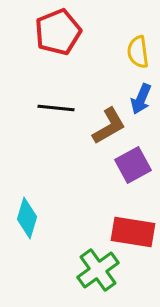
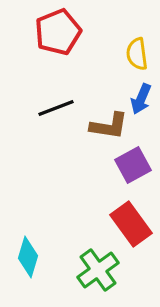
yellow semicircle: moved 1 px left, 2 px down
black line: rotated 27 degrees counterclockwise
brown L-shape: rotated 39 degrees clockwise
cyan diamond: moved 1 px right, 39 px down
red rectangle: moved 2 px left, 8 px up; rotated 45 degrees clockwise
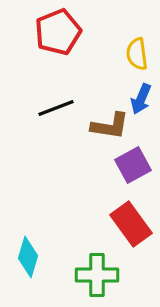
brown L-shape: moved 1 px right
green cross: moved 1 px left, 5 px down; rotated 36 degrees clockwise
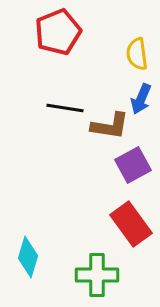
black line: moved 9 px right; rotated 30 degrees clockwise
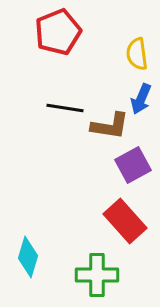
red rectangle: moved 6 px left, 3 px up; rotated 6 degrees counterclockwise
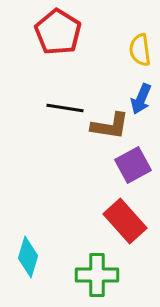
red pentagon: rotated 18 degrees counterclockwise
yellow semicircle: moved 3 px right, 4 px up
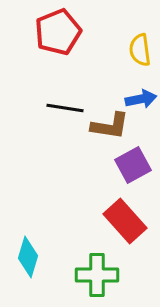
red pentagon: rotated 18 degrees clockwise
blue arrow: rotated 124 degrees counterclockwise
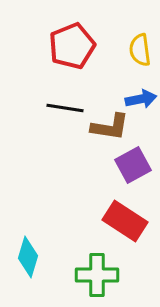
red pentagon: moved 14 px right, 14 px down
brown L-shape: moved 1 px down
red rectangle: rotated 15 degrees counterclockwise
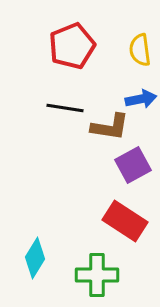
cyan diamond: moved 7 px right, 1 px down; rotated 15 degrees clockwise
